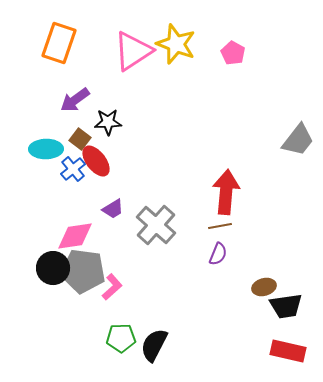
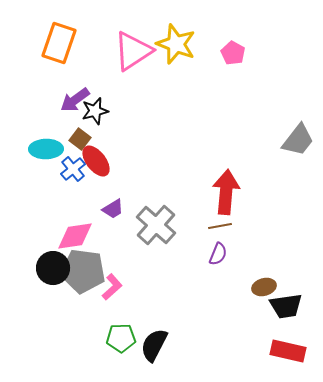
black star: moved 13 px left, 11 px up; rotated 12 degrees counterclockwise
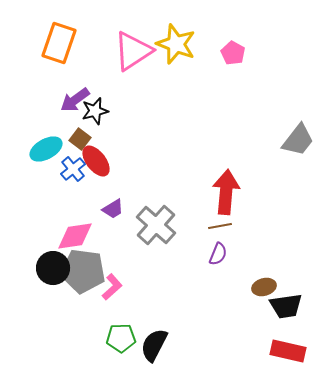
cyan ellipse: rotated 28 degrees counterclockwise
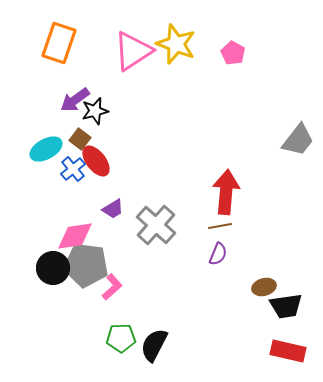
gray pentagon: moved 3 px right, 6 px up
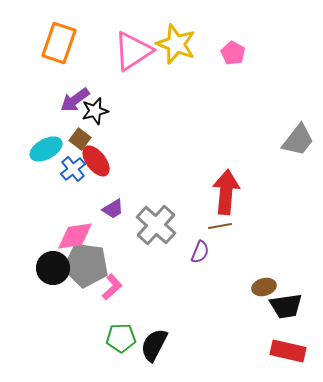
purple semicircle: moved 18 px left, 2 px up
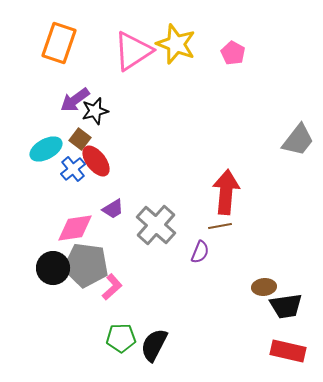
pink diamond: moved 8 px up
brown ellipse: rotated 10 degrees clockwise
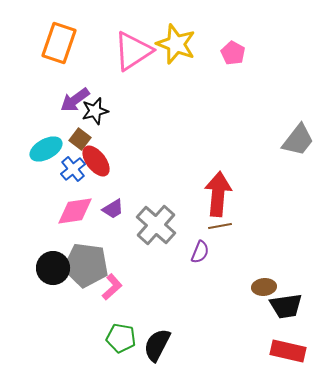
red arrow: moved 8 px left, 2 px down
pink diamond: moved 17 px up
green pentagon: rotated 12 degrees clockwise
black semicircle: moved 3 px right
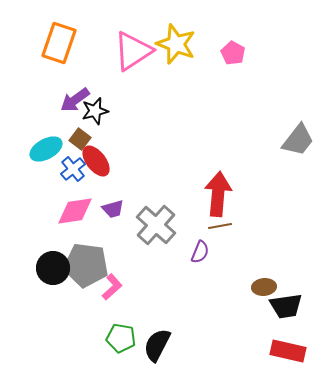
purple trapezoid: rotated 15 degrees clockwise
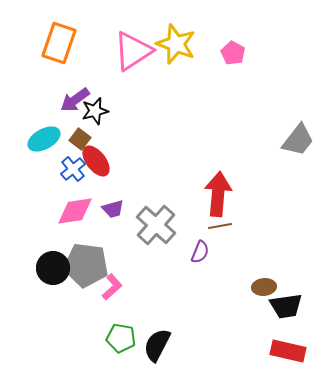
cyan ellipse: moved 2 px left, 10 px up
